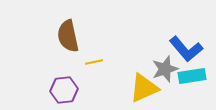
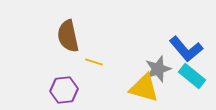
yellow line: rotated 30 degrees clockwise
gray star: moved 7 px left
cyan rectangle: rotated 48 degrees clockwise
yellow triangle: rotated 40 degrees clockwise
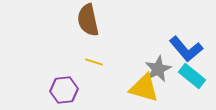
brown semicircle: moved 20 px right, 16 px up
gray star: rotated 8 degrees counterclockwise
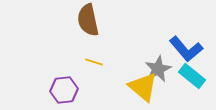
yellow triangle: moved 1 px left, 1 px up; rotated 24 degrees clockwise
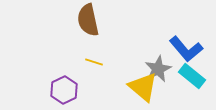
purple hexagon: rotated 20 degrees counterclockwise
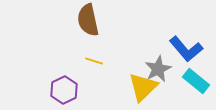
yellow line: moved 1 px up
cyan rectangle: moved 4 px right, 5 px down
yellow triangle: rotated 36 degrees clockwise
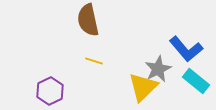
purple hexagon: moved 14 px left, 1 px down
